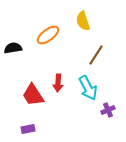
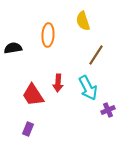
orange ellipse: rotated 50 degrees counterclockwise
purple rectangle: rotated 56 degrees counterclockwise
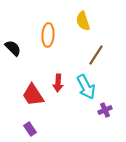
black semicircle: rotated 54 degrees clockwise
cyan arrow: moved 2 px left, 1 px up
purple cross: moved 3 px left
purple rectangle: moved 2 px right; rotated 56 degrees counterclockwise
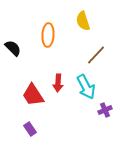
brown line: rotated 10 degrees clockwise
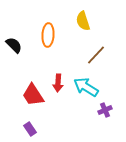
black semicircle: moved 1 px right, 3 px up
cyan arrow: rotated 150 degrees clockwise
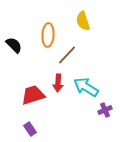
brown line: moved 29 px left
red trapezoid: rotated 105 degrees clockwise
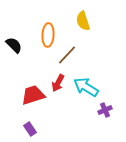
red arrow: rotated 24 degrees clockwise
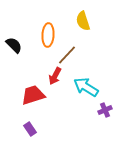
red arrow: moved 3 px left, 7 px up
